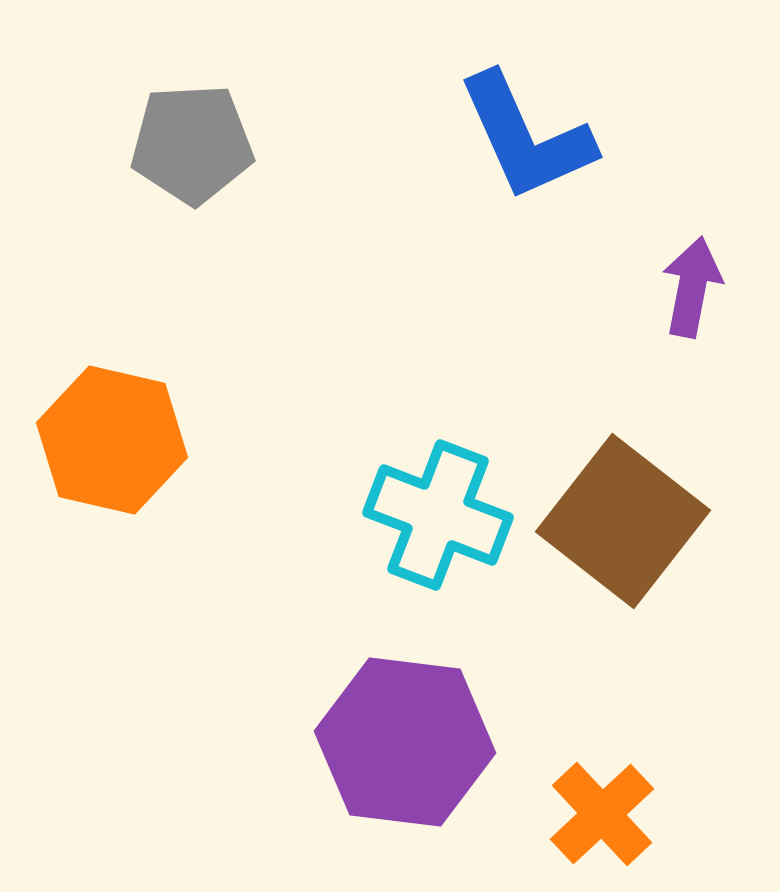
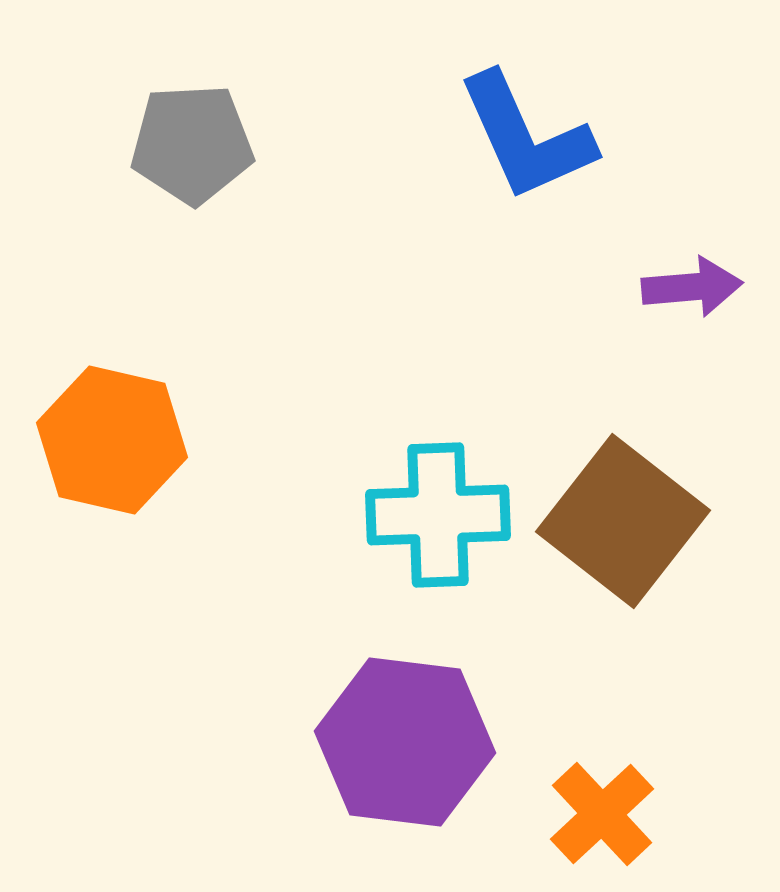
purple arrow: rotated 74 degrees clockwise
cyan cross: rotated 23 degrees counterclockwise
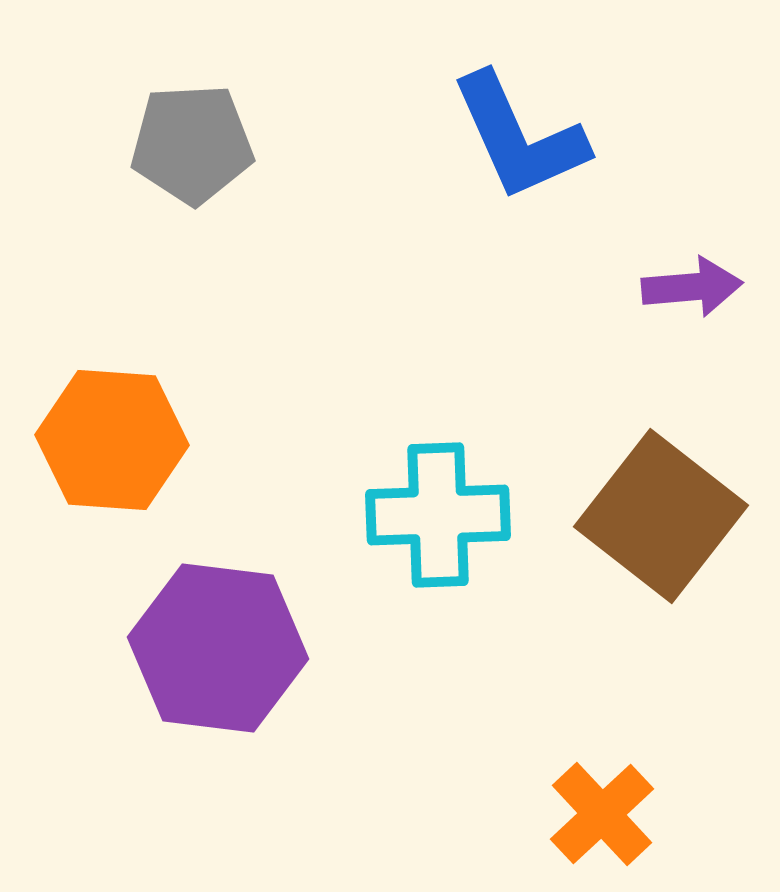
blue L-shape: moved 7 px left
orange hexagon: rotated 9 degrees counterclockwise
brown square: moved 38 px right, 5 px up
purple hexagon: moved 187 px left, 94 px up
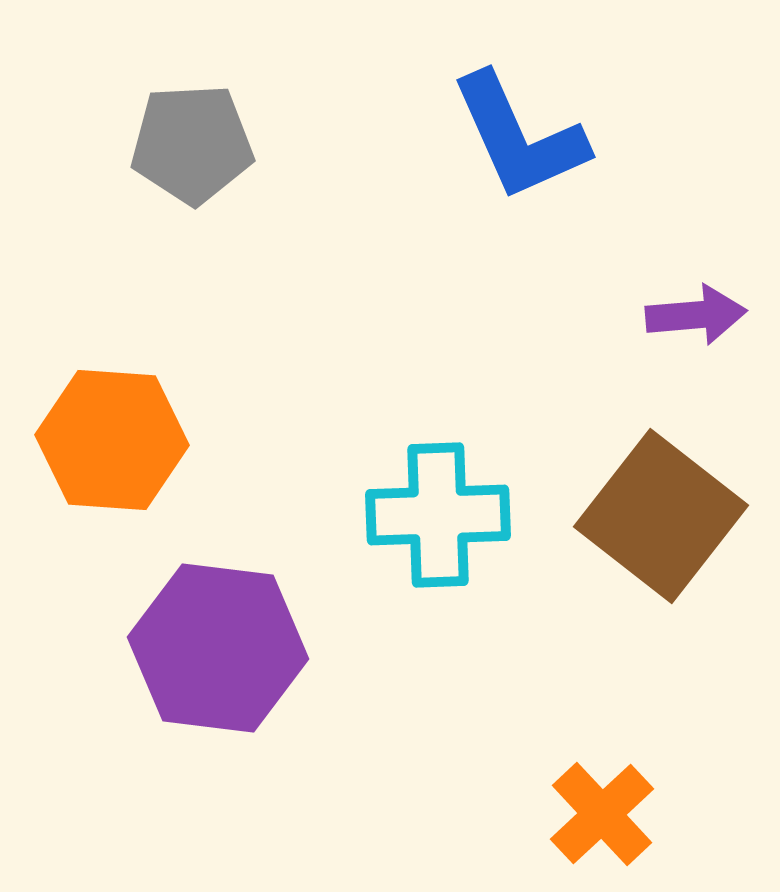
purple arrow: moved 4 px right, 28 px down
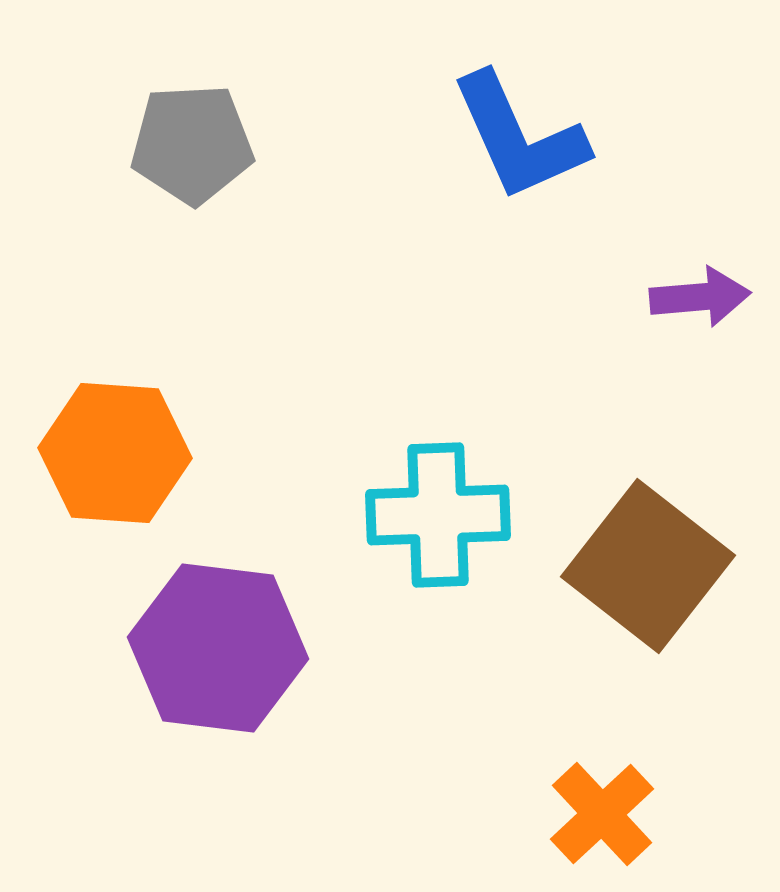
purple arrow: moved 4 px right, 18 px up
orange hexagon: moved 3 px right, 13 px down
brown square: moved 13 px left, 50 px down
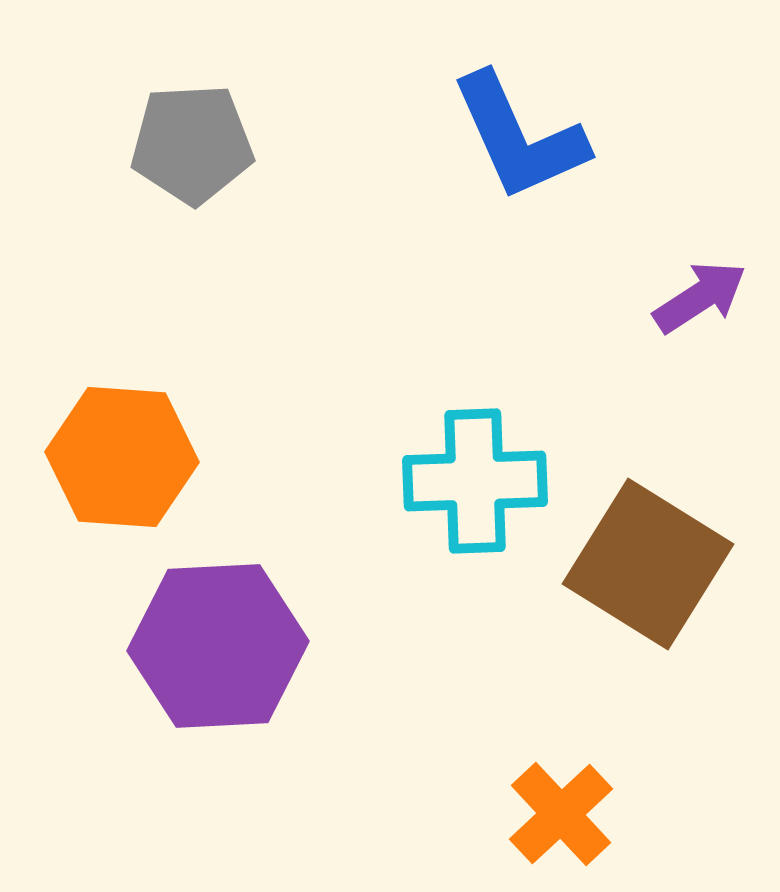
purple arrow: rotated 28 degrees counterclockwise
orange hexagon: moved 7 px right, 4 px down
cyan cross: moved 37 px right, 34 px up
brown square: moved 2 px up; rotated 6 degrees counterclockwise
purple hexagon: moved 2 px up; rotated 10 degrees counterclockwise
orange cross: moved 41 px left
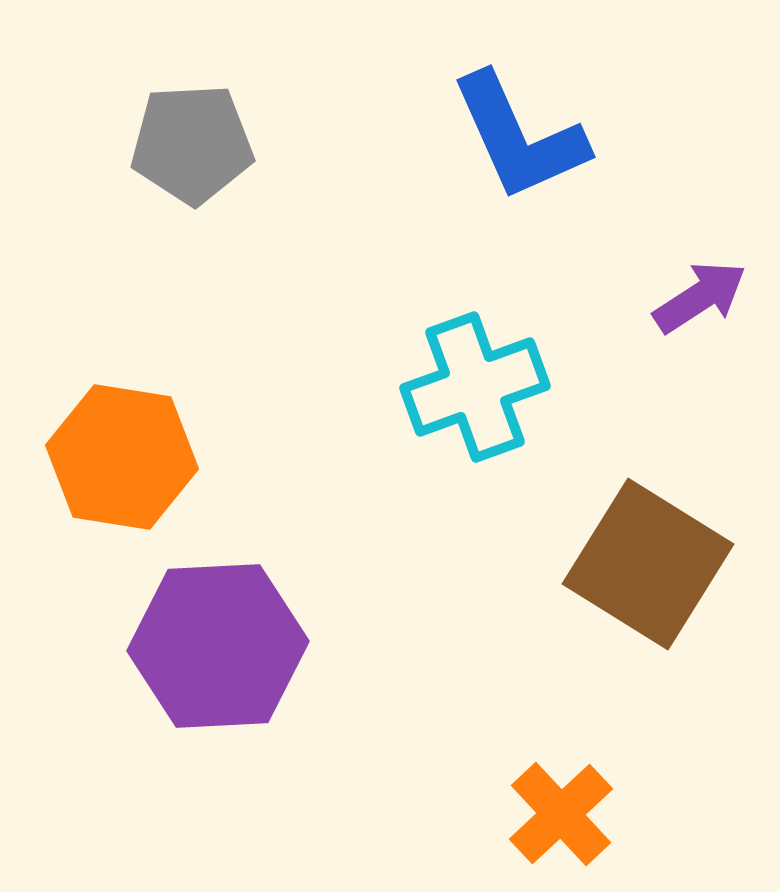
orange hexagon: rotated 5 degrees clockwise
cyan cross: moved 94 px up; rotated 18 degrees counterclockwise
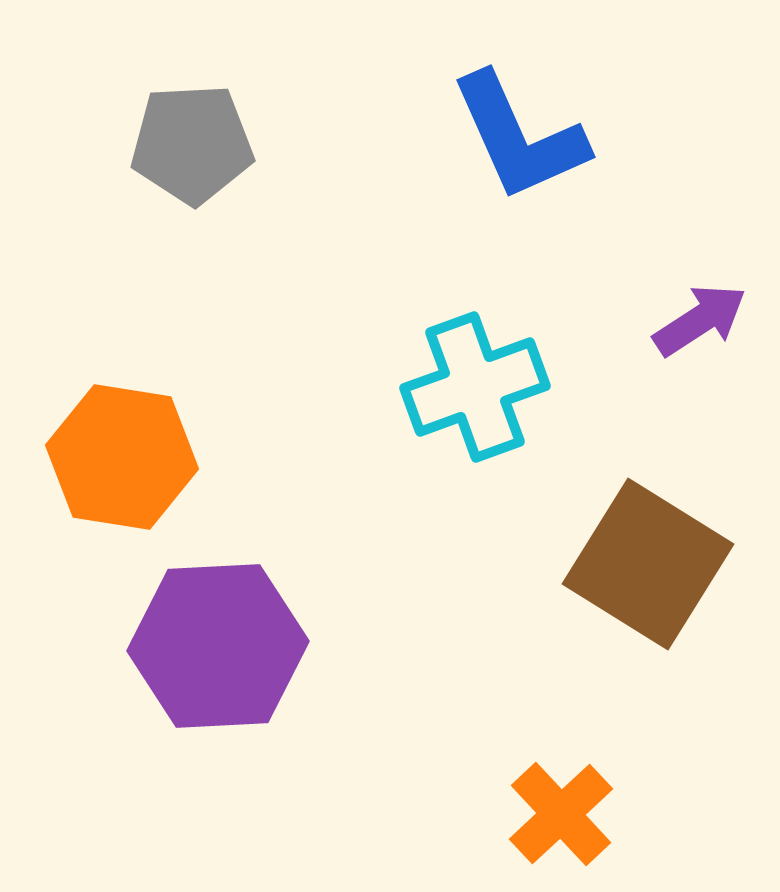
purple arrow: moved 23 px down
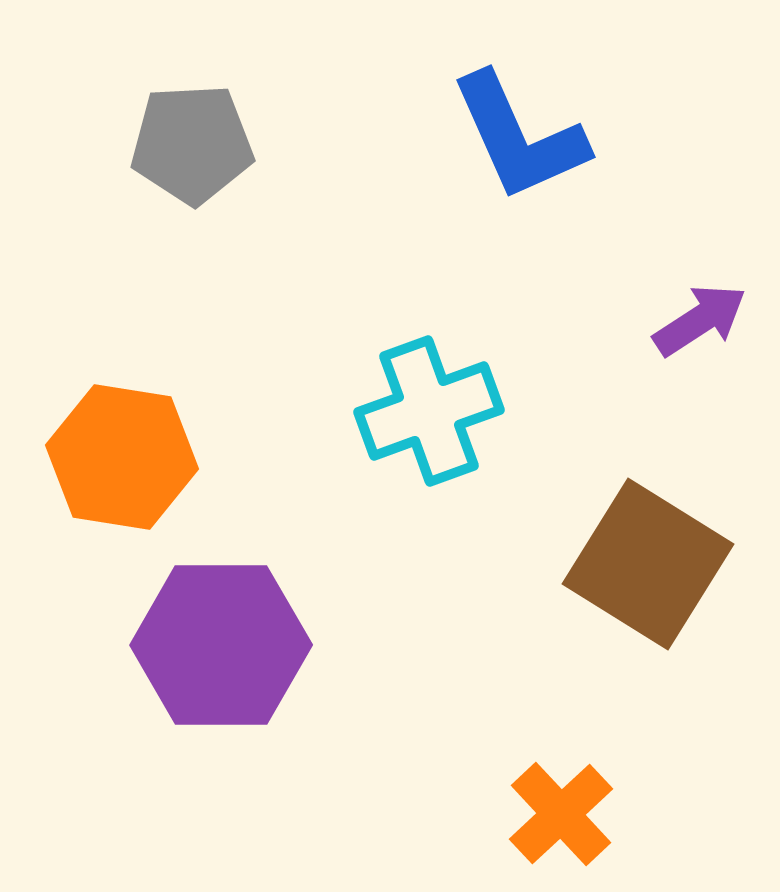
cyan cross: moved 46 px left, 24 px down
purple hexagon: moved 3 px right, 1 px up; rotated 3 degrees clockwise
